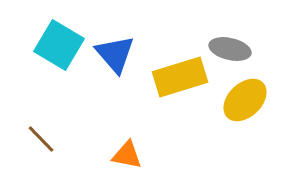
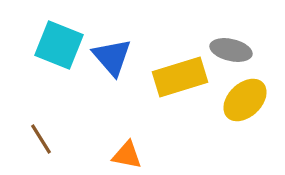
cyan square: rotated 9 degrees counterclockwise
gray ellipse: moved 1 px right, 1 px down
blue triangle: moved 3 px left, 3 px down
brown line: rotated 12 degrees clockwise
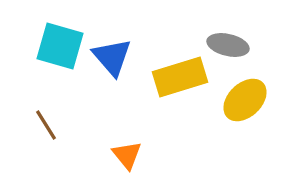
cyan square: moved 1 px right, 1 px down; rotated 6 degrees counterclockwise
gray ellipse: moved 3 px left, 5 px up
brown line: moved 5 px right, 14 px up
orange triangle: rotated 40 degrees clockwise
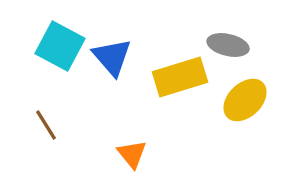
cyan square: rotated 12 degrees clockwise
orange triangle: moved 5 px right, 1 px up
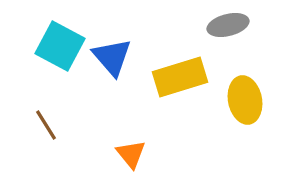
gray ellipse: moved 20 px up; rotated 27 degrees counterclockwise
yellow ellipse: rotated 57 degrees counterclockwise
orange triangle: moved 1 px left
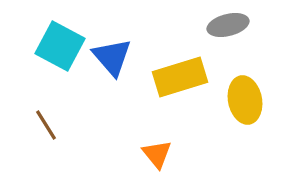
orange triangle: moved 26 px right
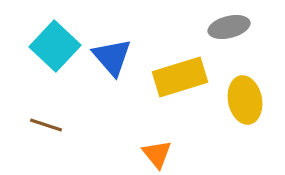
gray ellipse: moved 1 px right, 2 px down
cyan square: moved 5 px left; rotated 15 degrees clockwise
brown line: rotated 40 degrees counterclockwise
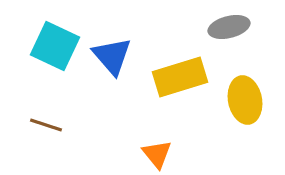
cyan square: rotated 18 degrees counterclockwise
blue triangle: moved 1 px up
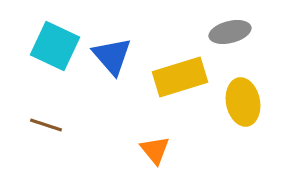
gray ellipse: moved 1 px right, 5 px down
yellow ellipse: moved 2 px left, 2 px down
orange triangle: moved 2 px left, 4 px up
